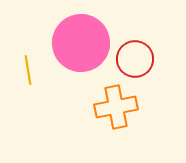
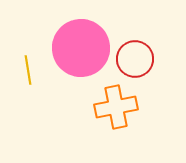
pink circle: moved 5 px down
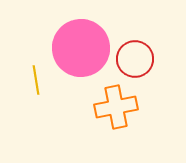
yellow line: moved 8 px right, 10 px down
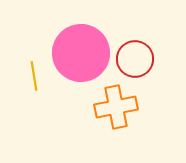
pink circle: moved 5 px down
yellow line: moved 2 px left, 4 px up
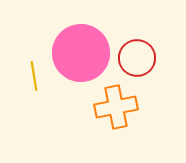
red circle: moved 2 px right, 1 px up
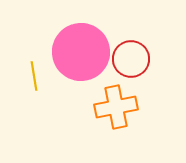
pink circle: moved 1 px up
red circle: moved 6 px left, 1 px down
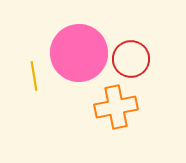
pink circle: moved 2 px left, 1 px down
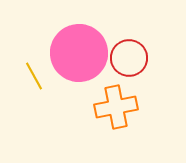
red circle: moved 2 px left, 1 px up
yellow line: rotated 20 degrees counterclockwise
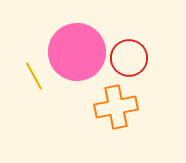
pink circle: moved 2 px left, 1 px up
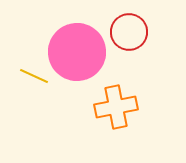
red circle: moved 26 px up
yellow line: rotated 36 degrees counterclockwise
